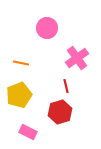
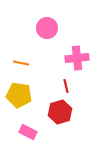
pink cross: rotated 30 degrees clockwise
yellow pentagon: rotated 30 degrees clockwise
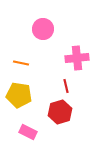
pink circle: moved 4 px left, 1 px down
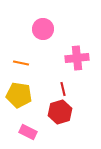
red line: moved 3 px left, 3 px down
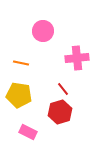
pink circle: moved 2 px down
red line: rotated 24 degrees counterclockwise
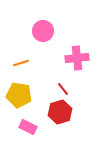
orange line: rotated 28 degrees counterclockwise
pink rectangle: moved 5 px up
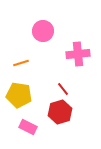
pink cross: moved 1 px right, 4 px up
